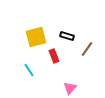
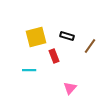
brown line: moved 3 px right, 3 px up
cyan line: rotated 56 degrees counterclockwise
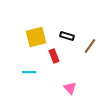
cyan line: moved 2 px down
pink triangle: rotated 24 degrees counterclockwise
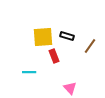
yellow square: moved 7 px right; rotated 10 degrees clockwise
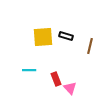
black rectangle: moved 1 px left
brown line: rotated 21 degrees counterclockwise
red rectangle: moved 2 px right, 23 px down
cyan line: moved 2 px up
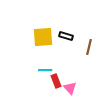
brown line: moved 1 px left, 1 px down
cyan line: moved 16 px right
red rectangle: moved 2 px down
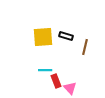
brown line: moved 4 px left
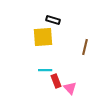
black rectangle: moved 13 px left, 16 px up
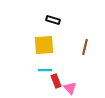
yellow square: moved 1 px right, 8 px down
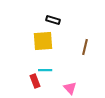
yellow square: moved 1 px left, 4 px up
red rectangle: moved 21 px left
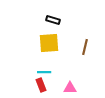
yellow square: moved 6 px right, 2 px down
cyan line: moved 1 px left, 2 px down
red rectangle: moved 6 px right, 4 px down
pink triangle: rotated 48 degrees counterclockwise
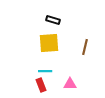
cyan line: moved 1 px right, 1 px up
pink triangle: moved 4 px up
